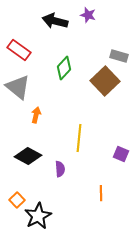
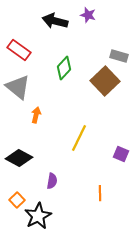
yellow line: rotated 20 degrees clockwise
black diamond: moved 9 px left, 2 px down
purple semicircle: moved 8 px left, 12 px down; rotated 14 degrees clockwise
orange line: moved 1 px left
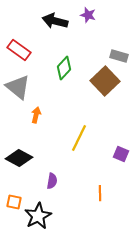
orange square: moved 3 px left, 2 px down; rotated 35 degrees counterclockwise
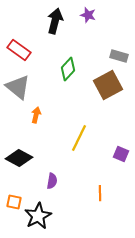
black arrow: rotated 90 degrees clockwise
green diamond: moved 4 px right, 1 px down
brown square: moved 3 px right, 4 px down; rotated 16 degrees clockwise
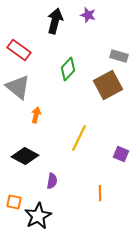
black diamond: moved 6 px right, 2 px up
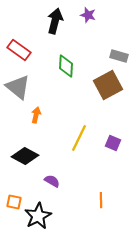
green diamond: moved 2 px left, 3 px up; rotated 40 degrees counterclockwise
purple square: moved 8 px left, 11 px up
purple semicircle: rotated 70 degrees counterclockwise
orange line: moved 1 px right, 7 px down
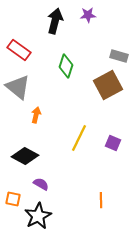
purple star: rotated 21 degrees counterclockwise
green diamond: rotated 15 degrees clockwise
purple semicircle: moved 11 px left, 3 px down
orange square: moved 1 px left, 3 px up
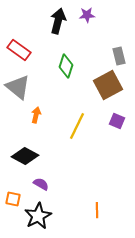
purple star: moved 1 px left
black arrow: moved 3 px right
gray rectangle: rotated 60 degrees clockwise
yellow line: moved 2 px left, 12 px up
purple square: moved 4 px right, 22 px up
orange line: moved 4 px left, 10 px down
